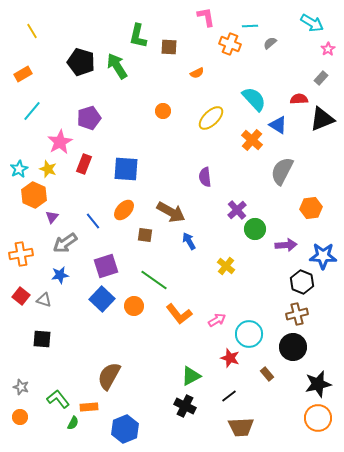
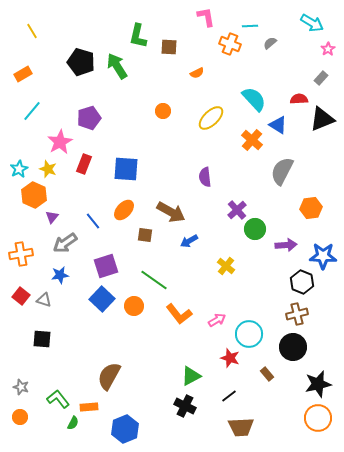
blue arrow at (189, 241): rotated 90 degrees counterclockwise
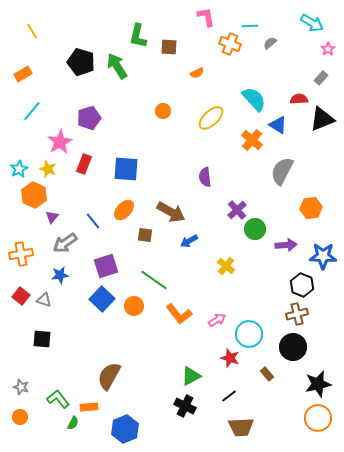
black hexagon at (302, 282): moved 3 px down
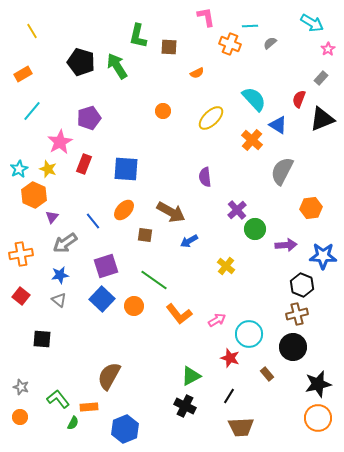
red semicircle at (299, 99): rotated 66 degrees counterclockwise
gray triangle at (44, 300): moved 15 px right; rotated 21 degrees clockwise
black line at (229, 396): rotated 21 degrees counterclockwise
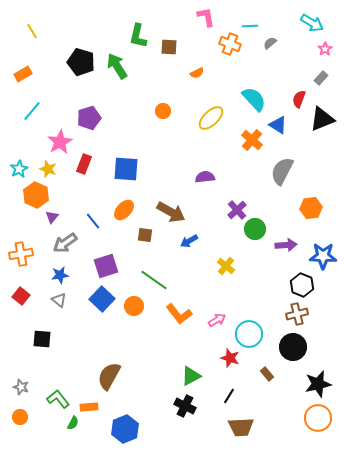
pink star at (328, 49): moved 3 px left
purple semicircle at (205, 177): rotated 90 degrees clockwise
orange hexagon at (34, 195): moved 2 px right
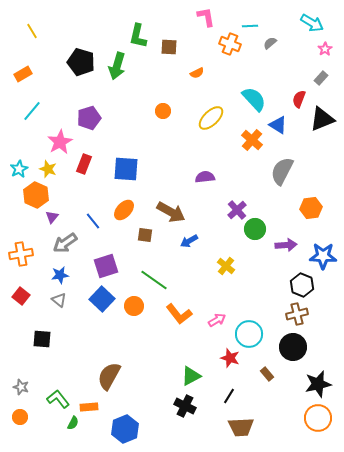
green arrow at (117, 66): rotated 132 degrees counterclockwise
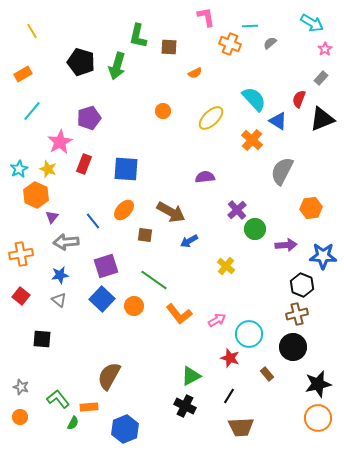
orange semicircle at (197, 73): moved 2 px left
blue triangle at (278, 125): moved 4 px up
gray arrow at (65, 243): moved 1 px right, 1 px up; rotated 30 degrees clockwise
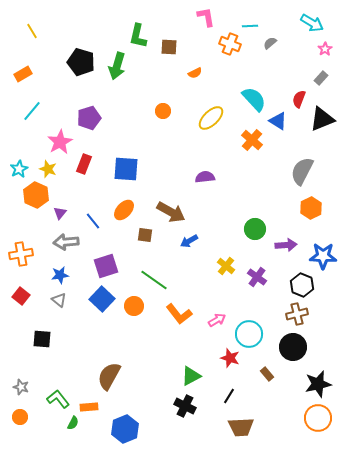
gray semicircle at (282, 171): moved 20 px right
orange hexagon at (311, 208): rotated 20 degrees counterclockwise
purple cross at (237, 210): moved 20 px right, 67 px down; rotated 12 degrees counterclockwise
purple triangle at (52, 217): moved 8 px right, 4 px up
